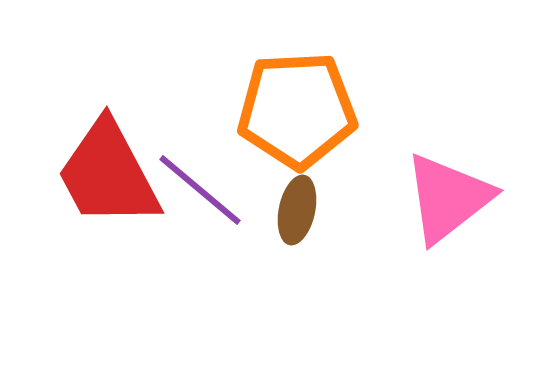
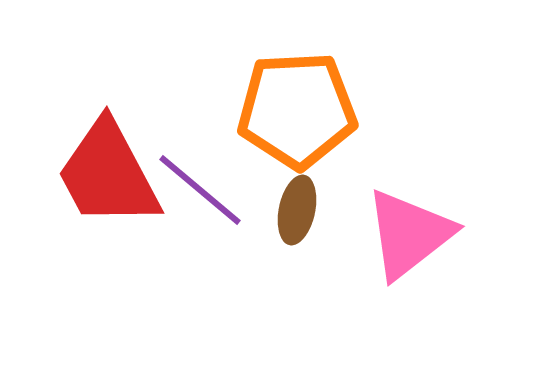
pink triangle: moved 39 px left, 36 px down
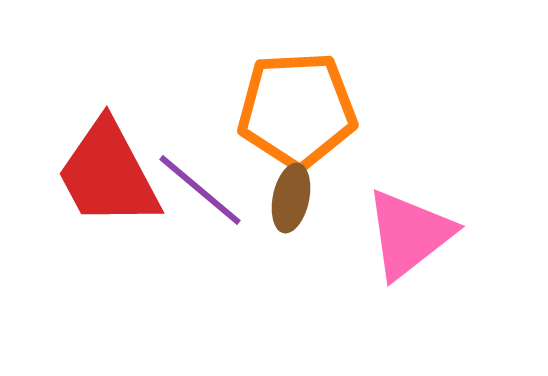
brown ellipse: moved 6 px left, 12 px up
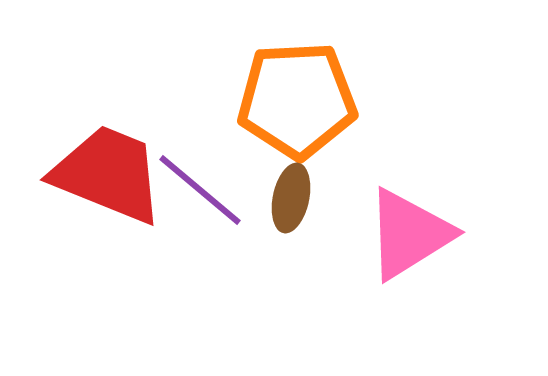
orange pentagon: moved 10 px up
red trapezoid: rotated 140 degrees clockwise
pink triangle: rotated 6 degrees clockwise
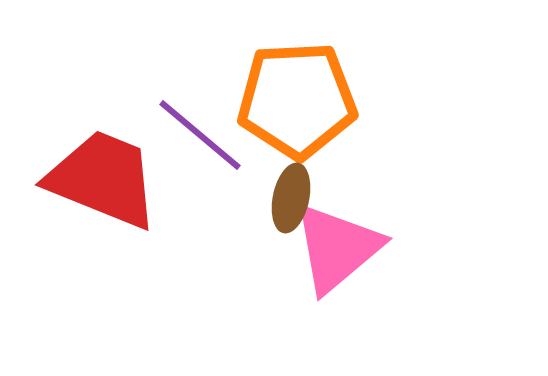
red trapezoid: moved 5 px left, 5 px down
purple line: moved 55 px up
pink triangle: moved 72 px left, 14 px down; rotated 8 degrees counterclockwise
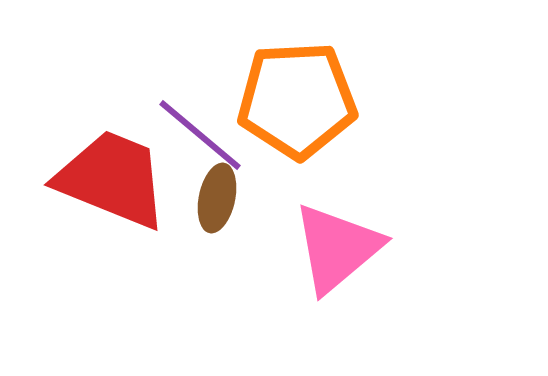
red trapezoid: moved 9 px right
brown ellipse: moved 74 px left
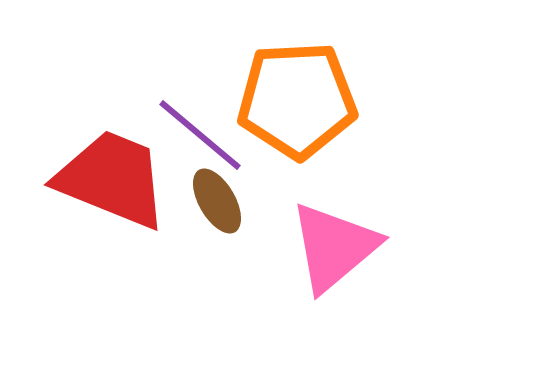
brown ellipse: moved 3 px down; rotated 42 degrees counterclockwise
pink triangle: moved 3 px left, 1 px up
